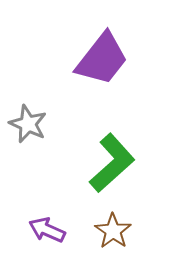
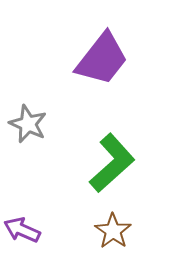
purple arrow: moved 25 px left
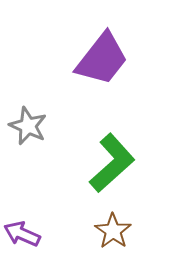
gray star: moved 2 px down
purple arrow: moved 4 px down
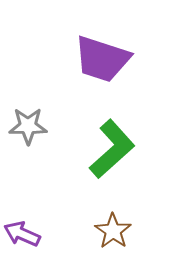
purple trapezoid: rotated 70 degrees clockwise
gray star: rotated 24 degrees counterclockwise
green L-shape: moved 14 px up
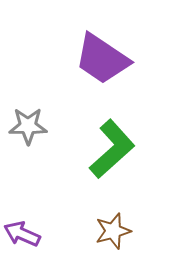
purple trapezoid: rotated 16 degrees clockwise
brown star: rotated 21 degrees clockwise
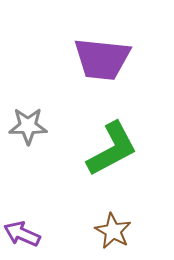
purple trapezoid: rotated 28 degrees counterclockwise
green L-shape: rotated 14 degrees clockwise
brown star: rotated 27 degrees counterclockwise
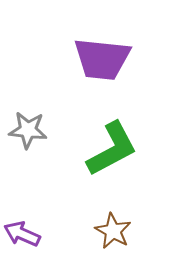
gray star: moved 4 px down; rotated 6 degrees clockwise
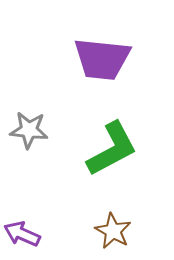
gray star: moved 1 px right
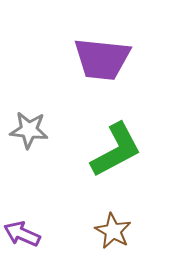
green L-shape: moved 4 px right, 1 px down
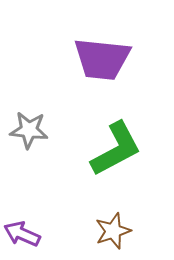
green L-shape: moved 1 px up
brown star: rotated 24 degrees clockwise
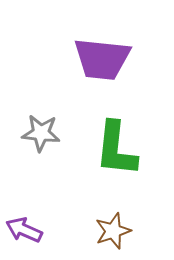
gray star: moved 12 px right, 3 px down
green L-shape: rotated 124 degrees clockwise
purple arrow: moved 2 px right, 4 px up
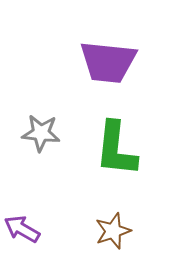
purple trapezoid: moved 6 px right, 3 px down
purple arrow: moved 2 px left, 1 px up; rotated 6 degrees clockwise
